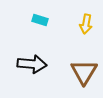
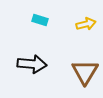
yellow arrow: rotated 114 degrees counterclockwise
brown triangle: moved 1 px right
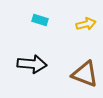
brown triangle: moved 2 px down; rotated 40 degrees counterclockwise
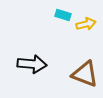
cyan rectangle: moved 23 px right, 5 px up
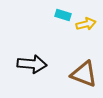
brown triangle: moved 1 px left
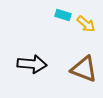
yellow arrow: rotated 54 degrees clockwise
brown triangle: moved 5 px up
